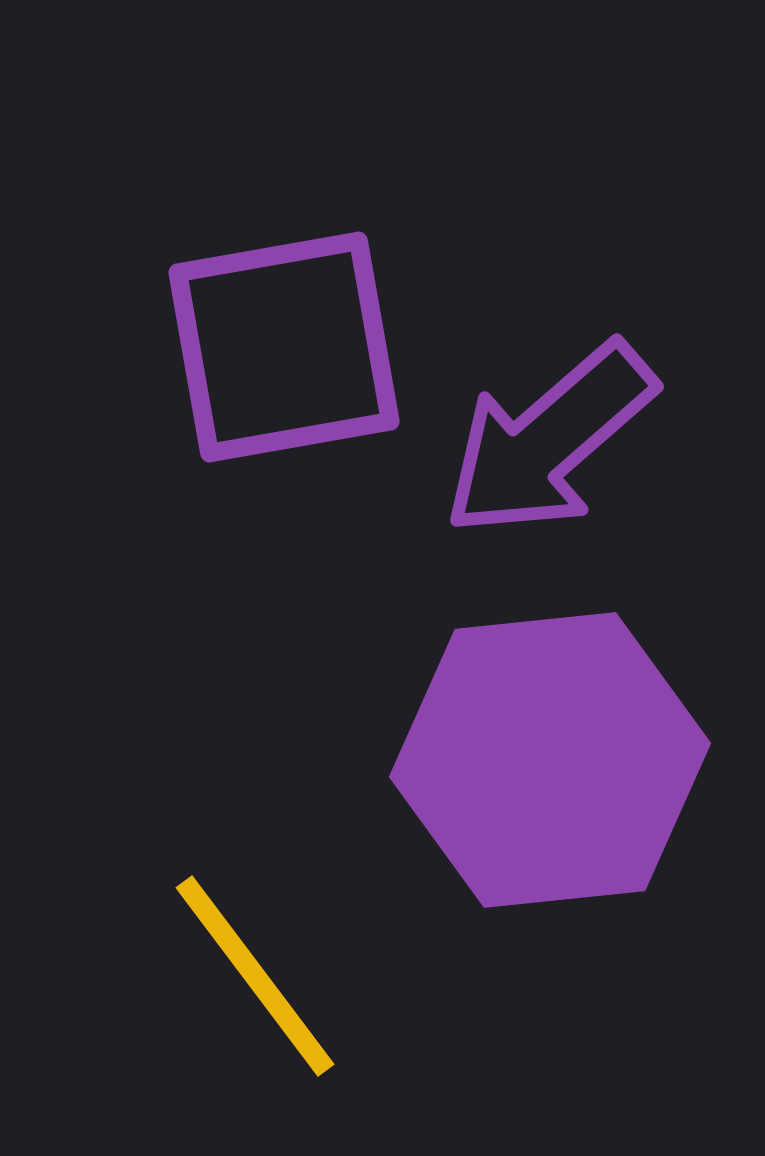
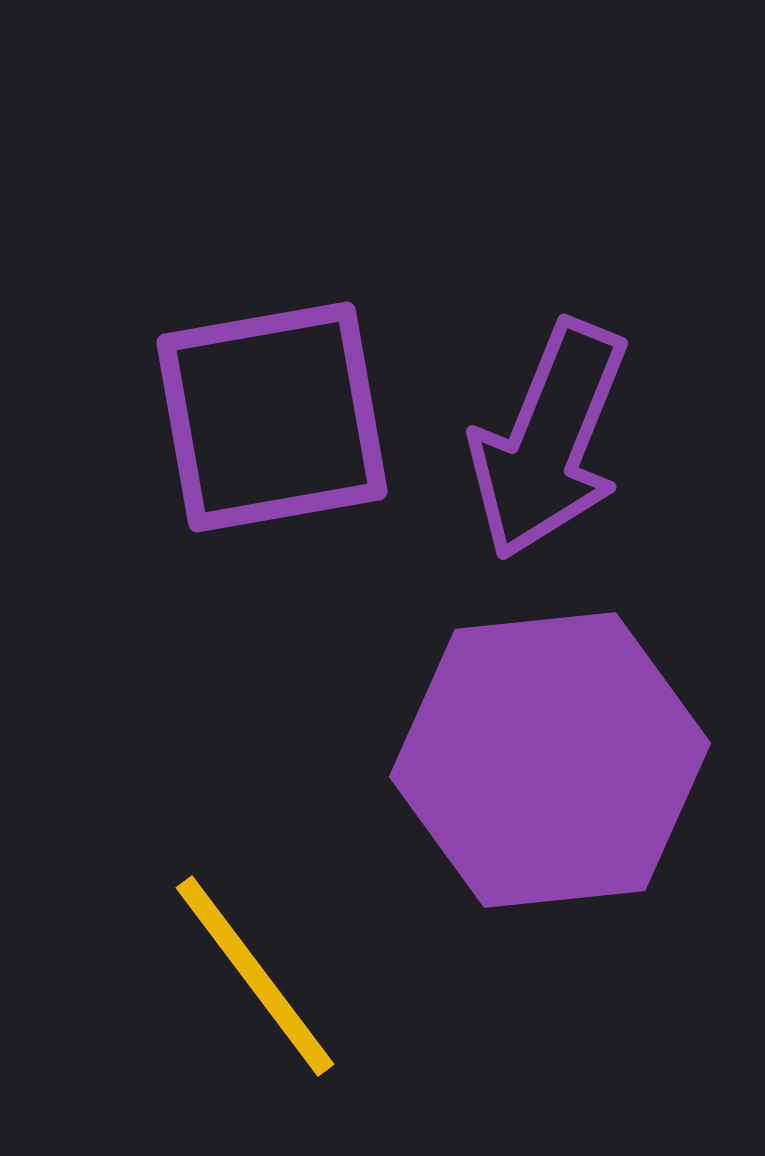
purple square: moved 12 px left, 70 px down
purple arrow: rotated 27 degrees counterclockwise
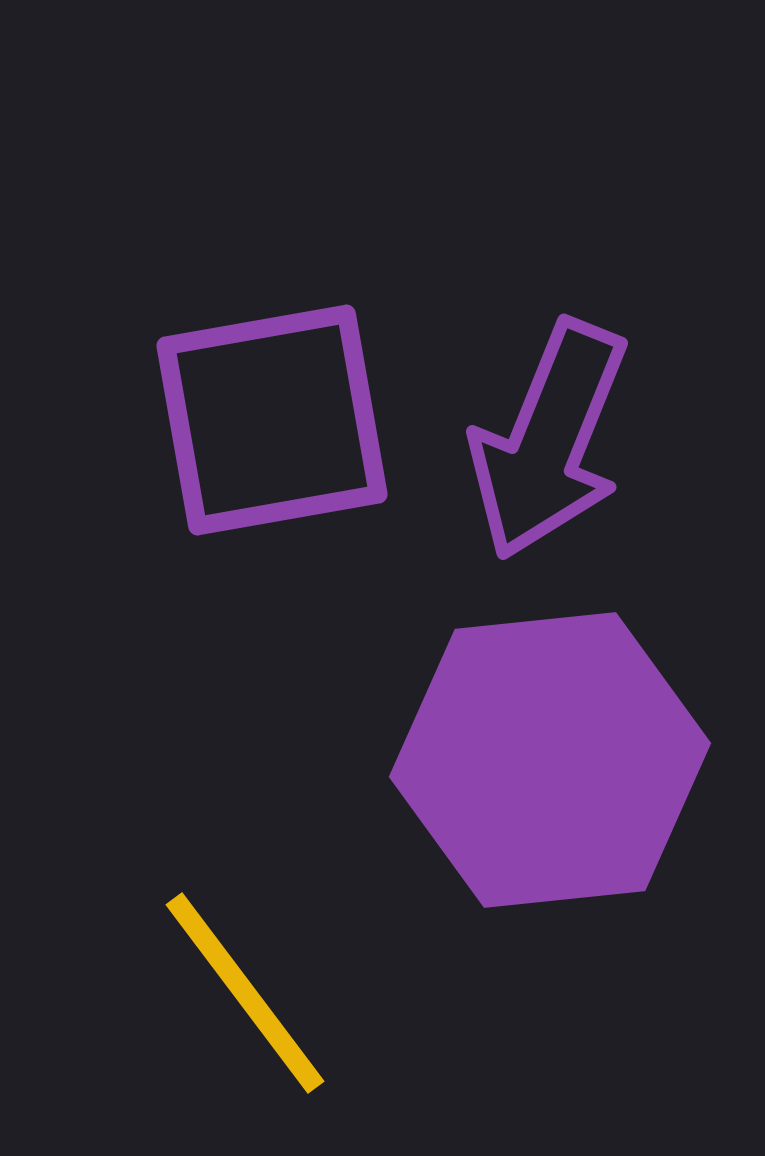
purple square: moved 3 px down
yellow line: moved 10 px left, 17 px down
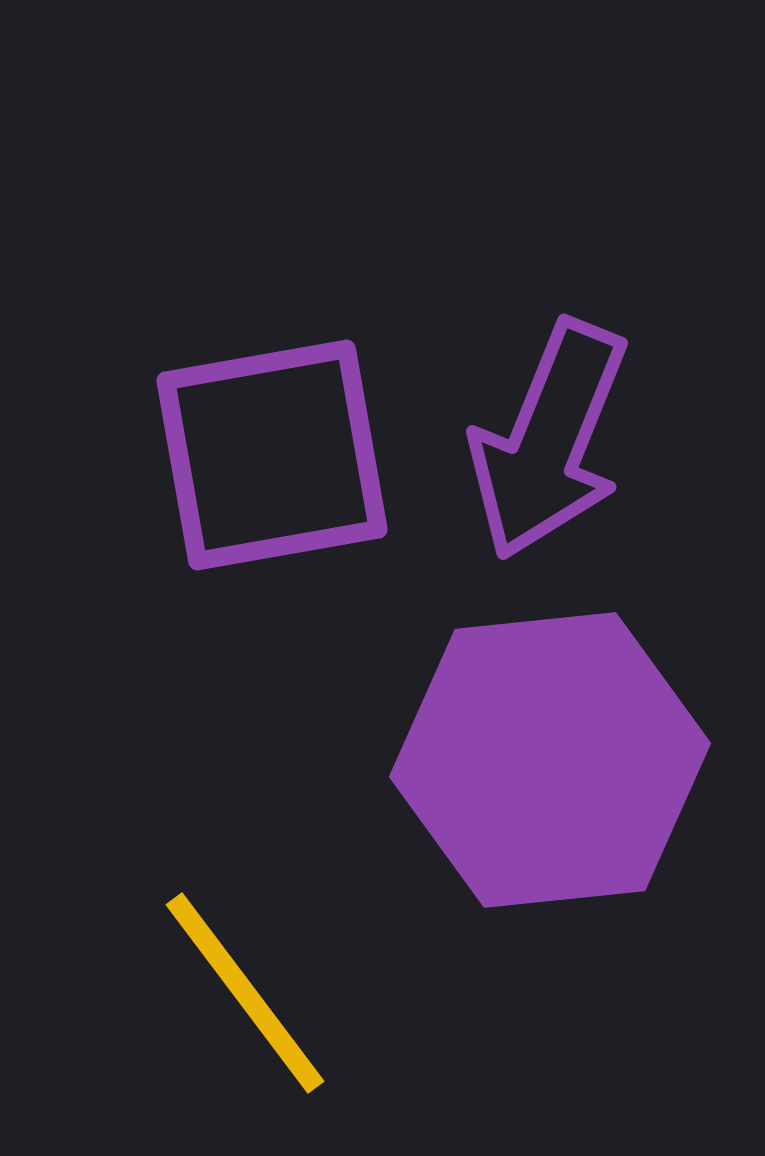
purple square: moved 35 px down
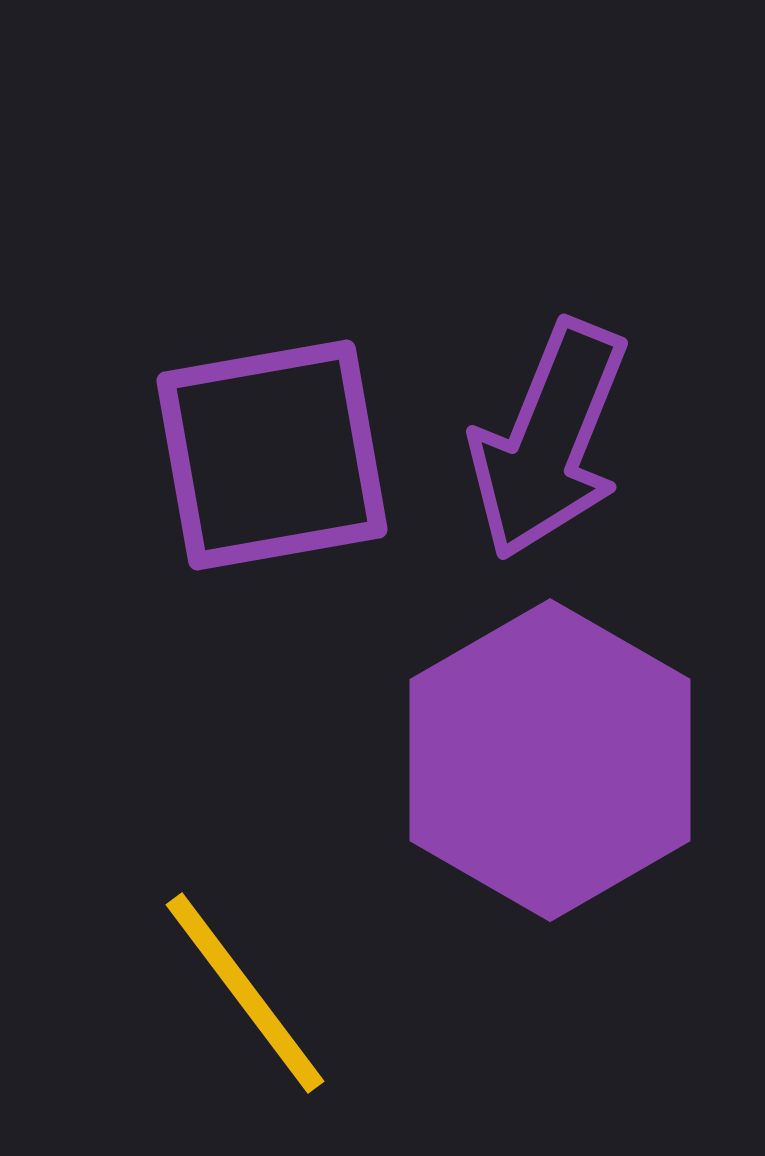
purple hexagon: rotated 24 degrees counterclockwise
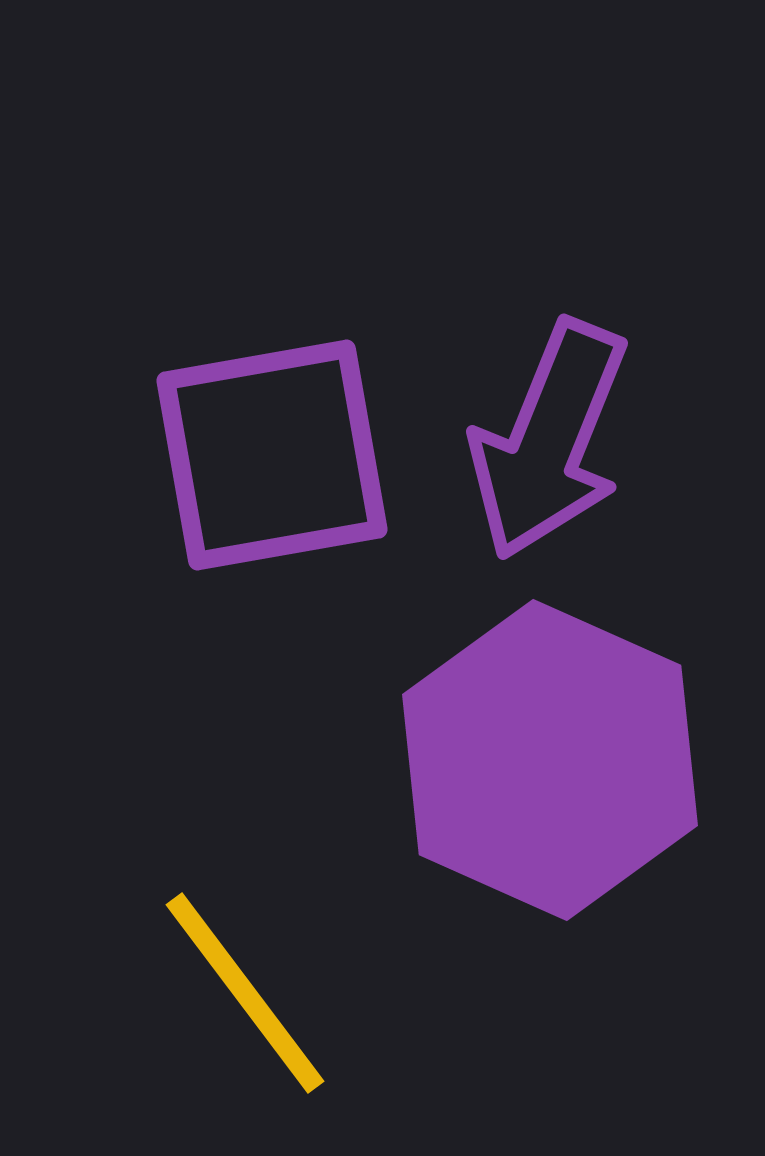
purple hexagon: rotated 6 degrees counterclockwise
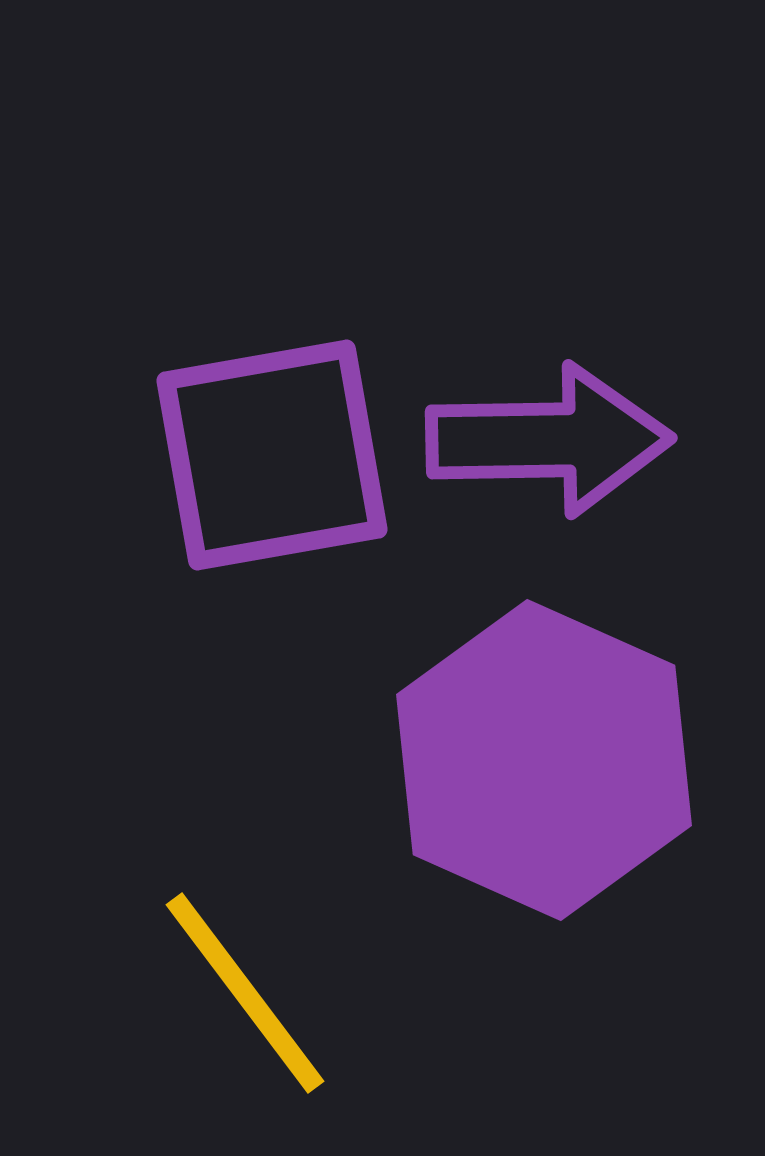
purple arrow: rotated 113 degrees counterclockwise
purple hexagon: moved 6 px left
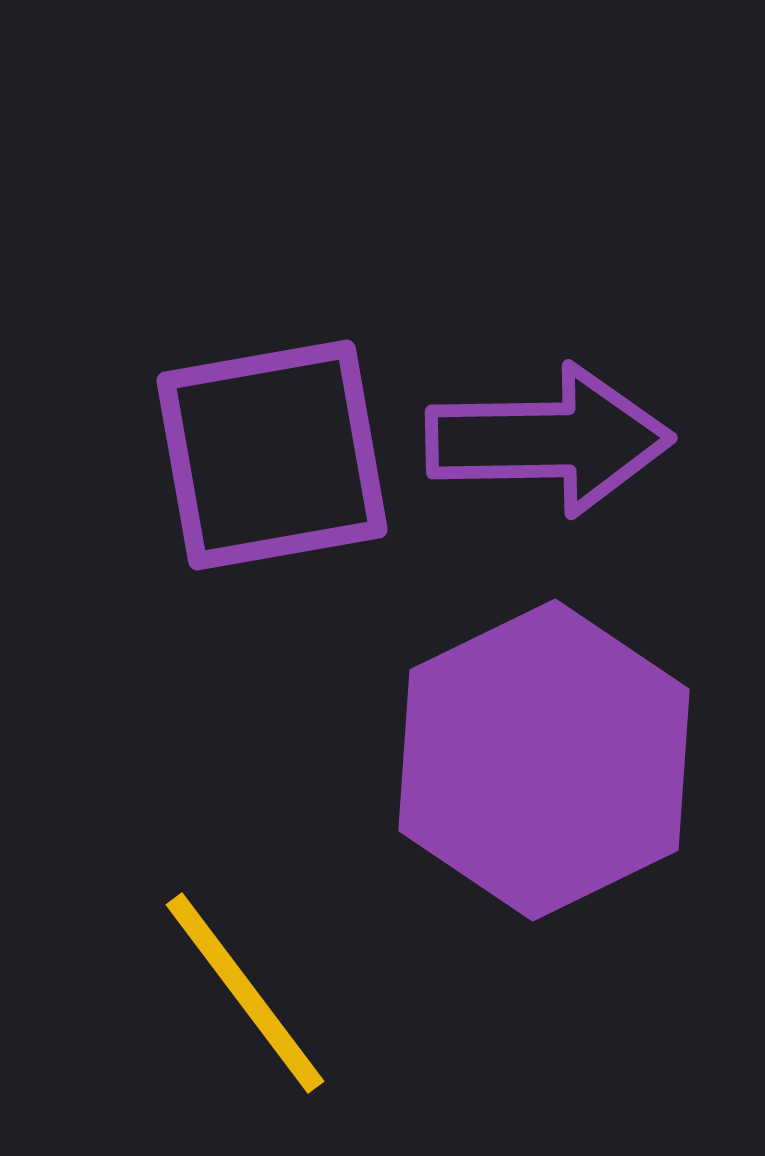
purple hexagon: rotated 10 degrees clockwise
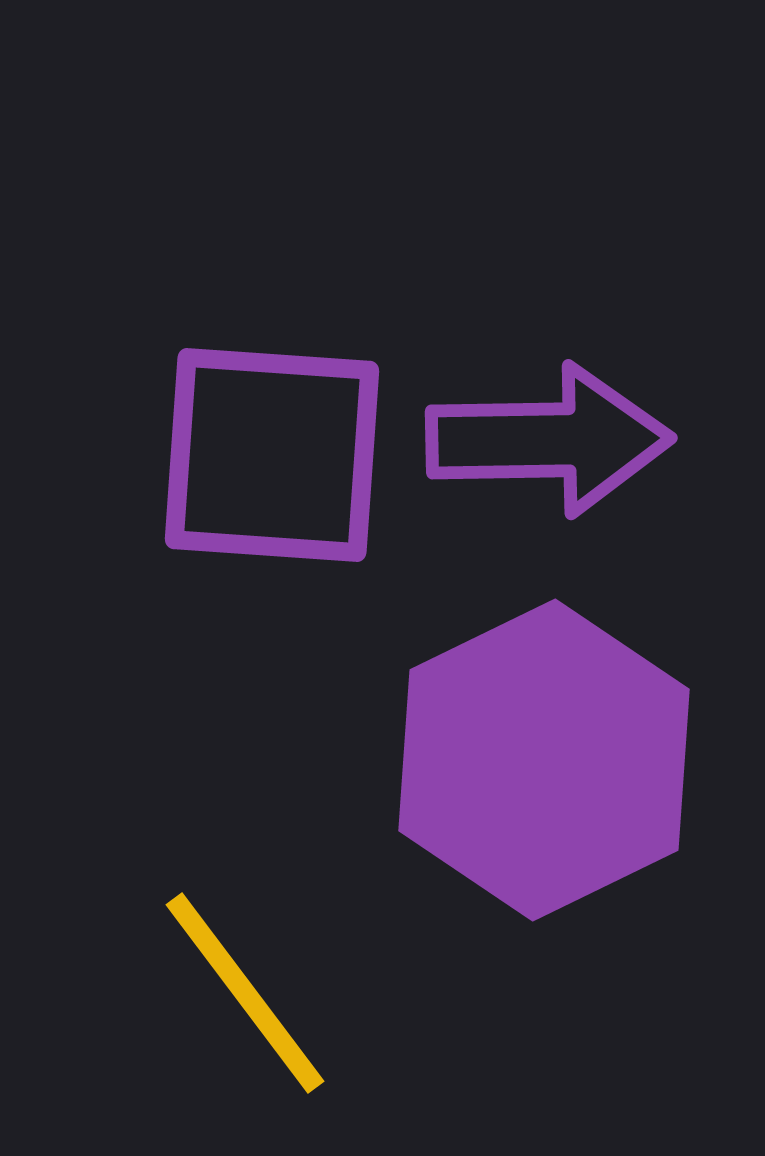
purple square: rotated 14 degrees clockwise
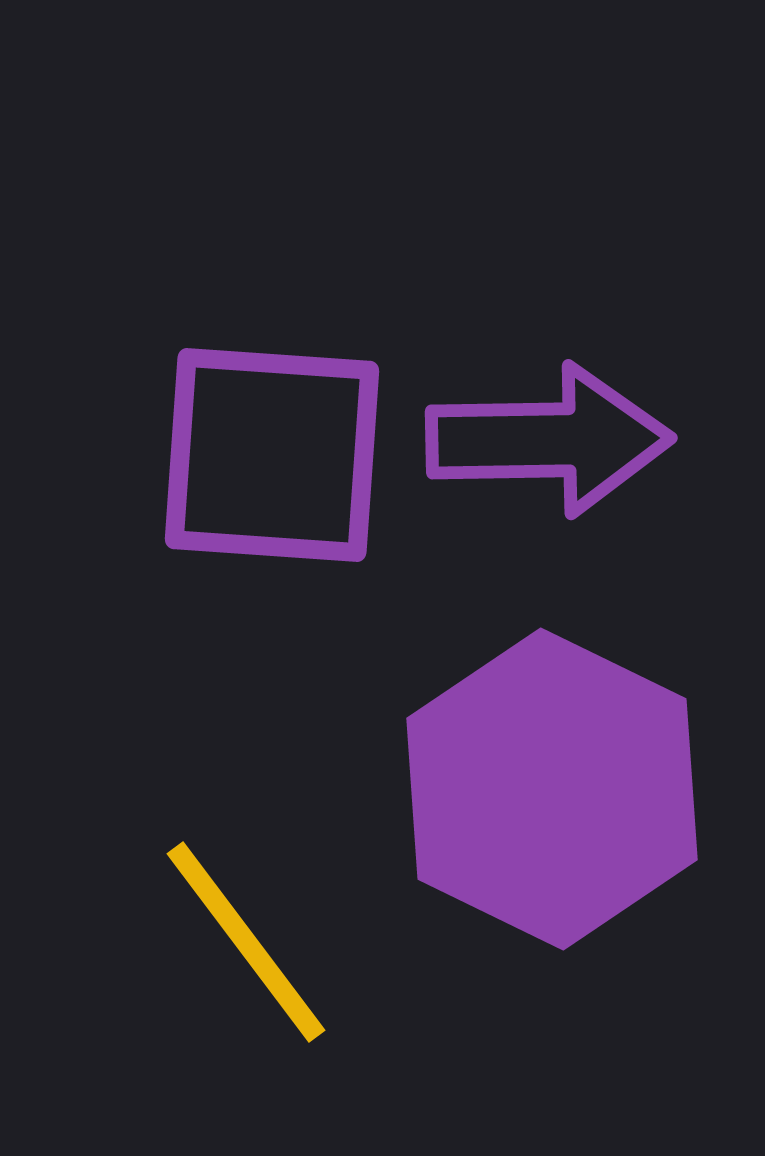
purple hexagon: moved 8 px right, 29 px down; rotated 8 degrees counterclockwise
yellow line: moved 1 px right, 51 px up
